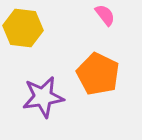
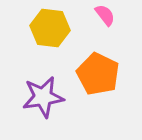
yellow hexagon: moved 27 px right
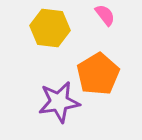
orange pentagon: rotated 15 degrees clockwise
purple star: moved 16 px right, 5 px down
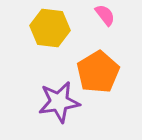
orange pentagon: moved 2 px up
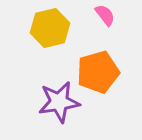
yellow hexagon: rotated 21 degrees counterclockwise
orange pentagon: rotated 15 degrees clockwise
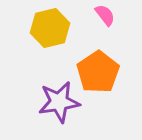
orange pentagon: rotated 18 degrees counterclockwise
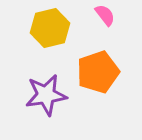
orange pentagon: rotated 15 degrees clockwise
purple star: moved 13 px left, 7 px up
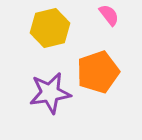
pink semicircle: moved 4 px right
purple star: moved 4 px right, 2 px up
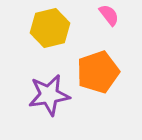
purple star: moved 1 px left, 2 px down
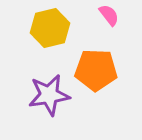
orange pentagon: moved 2 px left, 2 px up; rotated 21 degrees clockwise
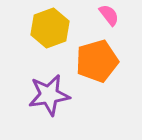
yellow hexagon: rotated 6 degrees counterclockwise
orange pentagon: moved 1 px right, 9 px up; rotated 18 degrees counterclockwise
